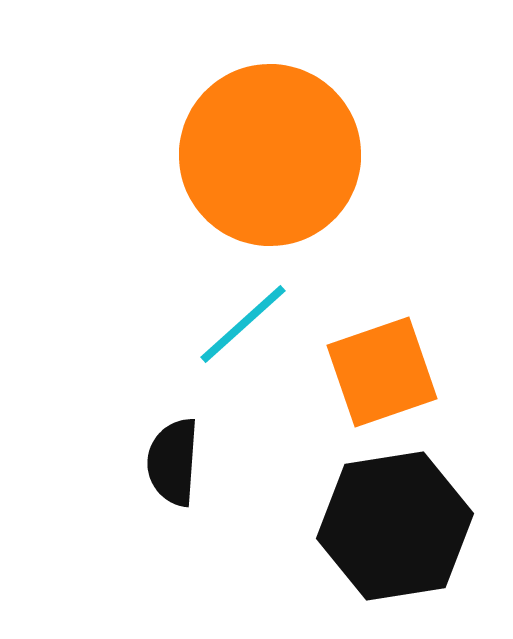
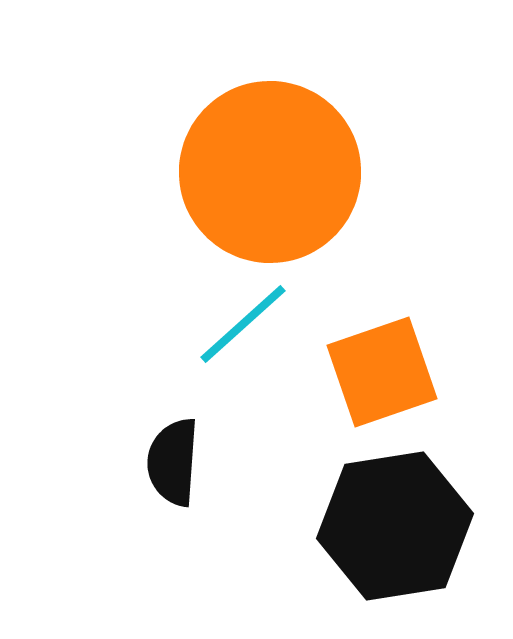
orange circle: moved 17 px down
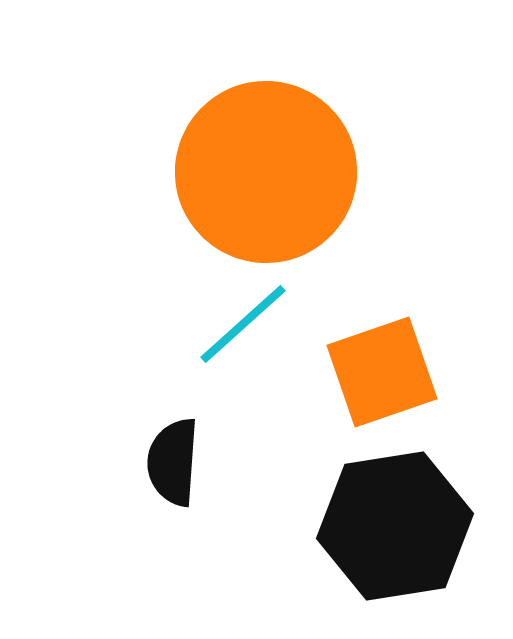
orange circle: moved 4 px left
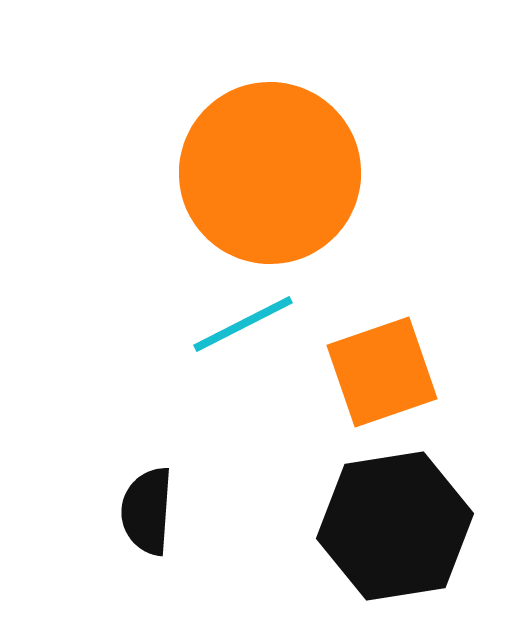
orange circle: moved 4 px right, 1 px down
cyan line: rotated 15 degrees clockwise
black semicircle: moved 26 px left, 49 px down
